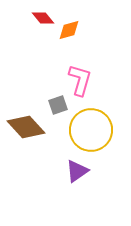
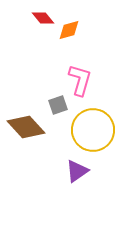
yellow circle: moved 2 px right
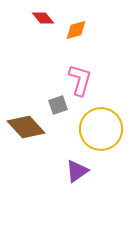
orange diamond: moved 7 px right
yellow circle: moved 8 px right, 1 px up
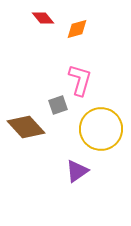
orange diamond: moved 1 px right, 1 px up
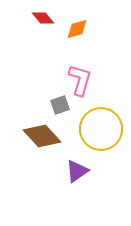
gray square: moved 2 px right
brown diamond: moved 16 px right, 9 px down
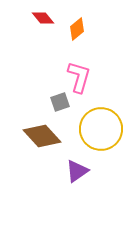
orange diamond: rotated 25 degrees counterclockwise
pink L-shape: moved 1 px left, 3 px up
gray square: moved 3 px up
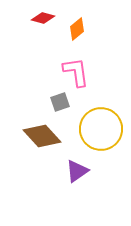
red diamond: rotated 35 degrees counterclockwise
pink L-shape: moved 3 px left, 5 px up; rotated 24 degrees counterclockwise
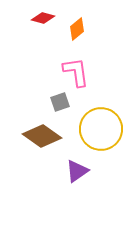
brown diamond: rotated 12 degrees counterclockwise
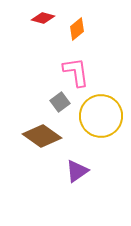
gray square: rotated 18 degrees counterclockwise
yellow circle: moved 13 px up
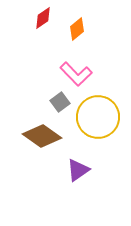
red diamond: rotated 50 degrees counterclockwise
pink L-shape: moved 2 px down; rotated 144 degrees clockwise
yellow circle: moved 3 px left, 1 px down
purple triangle: moved 1 px right, 1 px up
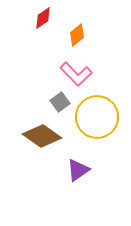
orange diamond: moved 6 px down
yellow circle: moved 1 px left
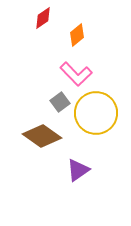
yellow circle: moved 1 px left, 4 px up
